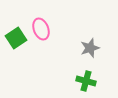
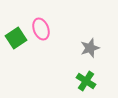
green cross: rotated 18 degrees clockwise
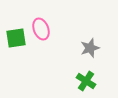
green square: rotated 25 degrees clockwise
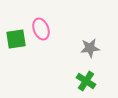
green square: moved 1 px down
gray star: rotated 12 degrees clockwise
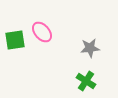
pink ellipse: moved 1 px right, 3 px down; rotated 20 degrees counterclockwise
green square: moved 1 px left, 1 px down
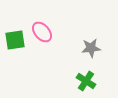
gray star: moved 1 px right
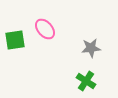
pink ellipse: moved 3 px right, 3 px up
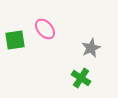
gray star: rotated 18 degrees counterclockwise
green cross: moved 5 px left, 3 px up
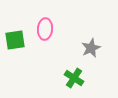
pink ellipse: rotated 45 degrees clockwise
green cross: moved 7 px left
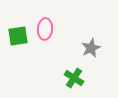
green square: moved 3 px right, 4 px up
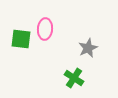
green square: moved 3 px right, 3 px down; rotated 15 degrees clockwise
gray star: moved 3 px left
